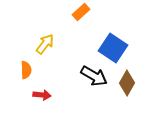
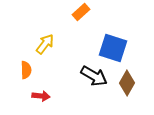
blue square: rotated 16 degrees counterclockwise
red arrow: moved 1 px left, 1 px down
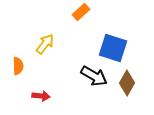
orange semicircle: moved 8 px left, 4 px up
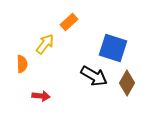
orange rectangle: moved 12 px left, 10 px down
orange semicircle: moved 4 px right, 2 px up
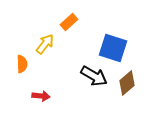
brown diamond: rotated 20 degrees clockwise
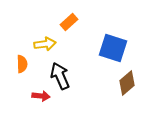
yellow arrow: rotated 45 degrees clockwise
black arrow: moved 34 px left; rotated 144 degrees counterclockwise
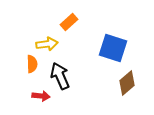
yellow arrow: moved 2 px right
orange semicircle: moved 10 px right
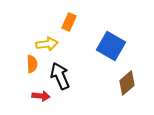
orange rectangle: rotated 24 degrees counterclockwise
blue square: moved 2 px left, 2 px up; rotated 12 degrees clockwise
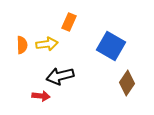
orange semicircle: moved 10 px left, 19 px up
black arrow: rotated 80 degrees counterclockwise
brown diamond: rotated 15 degrees counterclockwise
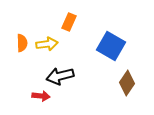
orange semicircle: moved 2 px up
